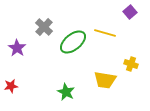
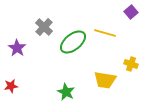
purple square: moved 1 px right
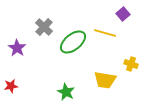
purple square: moved 8 px left, 2 px down
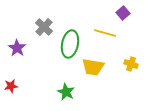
purple square: moved 1 px up
green ellipse: moved 3 px left, 2 px down; rotated 40 degrees counterclockwise
yellow trapezoid: moved 12 px left, 13 px up
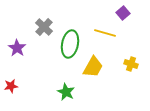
yellow trapezoid: rotated 70 degrees counterclockwise
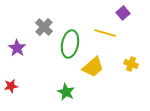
yellow trapezoid: rotated 20 degrees clockwise
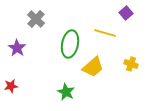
purple square: moved 3 px right
gray cross: moved 8 px left, 8 px up
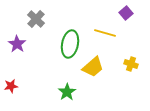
purple star: moved 4 px up
green star: moved 1 px right; rotated 12 degrees clockwise
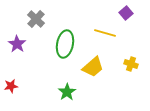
green ellipse: moved 5 px left
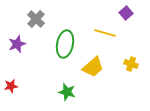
purple star: rotated 18 degrees clockwise
green star: rotated 24 degrees counterclockwise
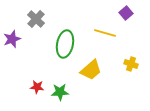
purple star: moved 5 px left, 5 px up
yellow trapezoid: moved 2 px left, 3 px down
red star: moved 26 px right, 1 px down; rotated 16 degrees clockwise
green star: moved 7 px left; rotated 18 degrees counterclockwise
